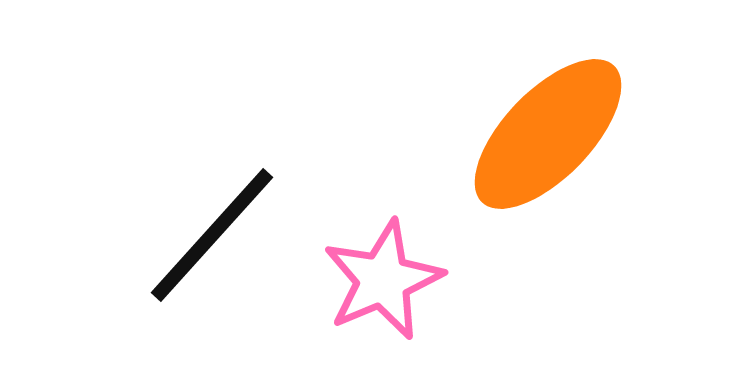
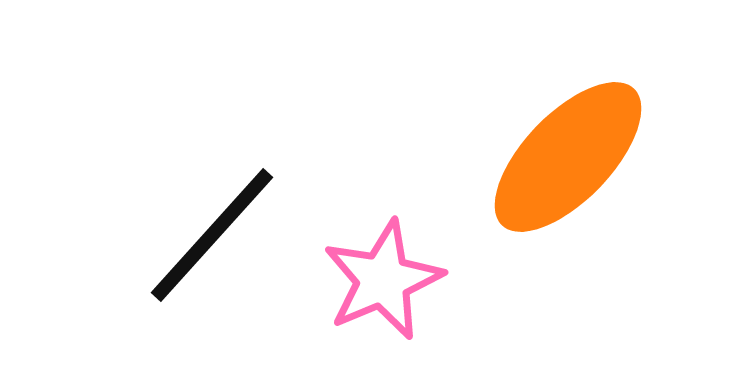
orange ellipse: moved 20 px right, 23 px down
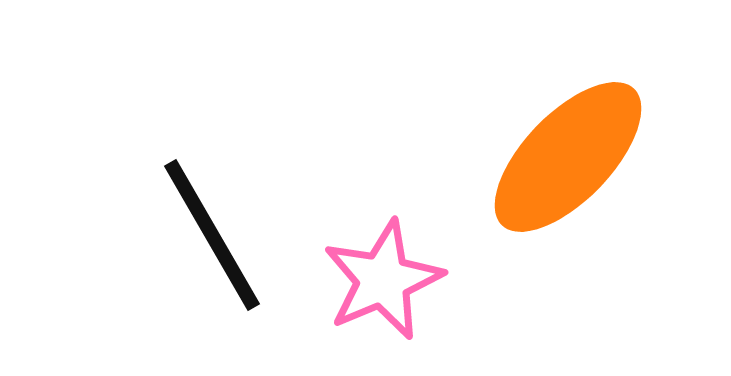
black line: rotated 72 degrees counterclockwise
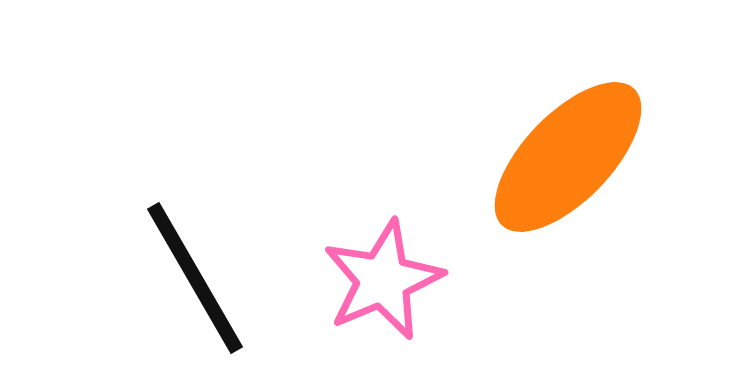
black line: moved 17 px left, 43 px down
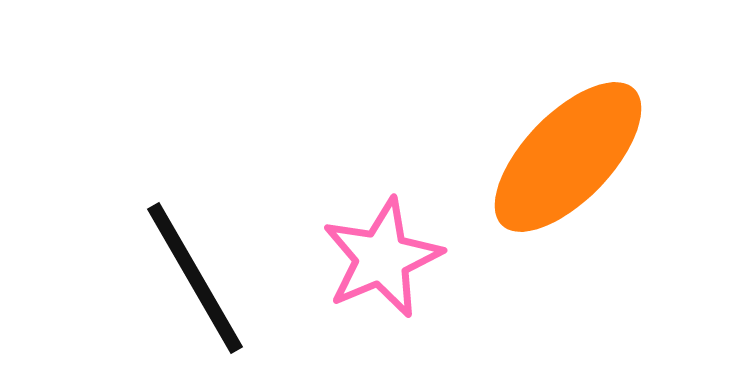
pink star: moved 1 px left, 22 px up
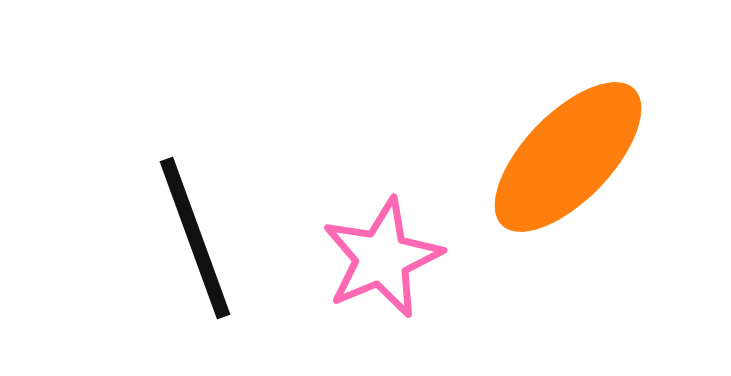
black line: moved 40 px up; rotated 10 degrees clockwise
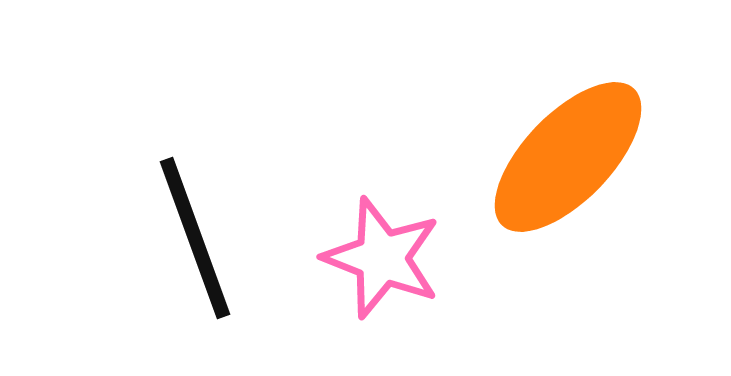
pink star: rotated 28 degrees counterclockwise
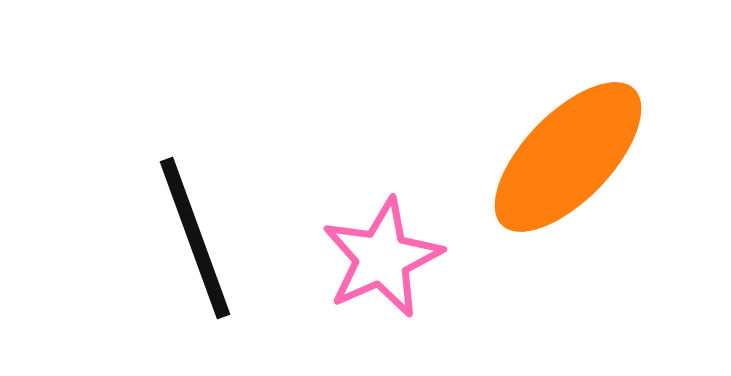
pink star: rotated 27 degrees clockwise
